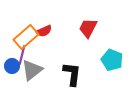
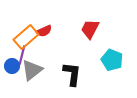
red trapezoid: moved 2 px right, 1 px down
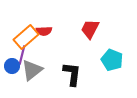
red semicircle: rotated 21 degrees clockwise
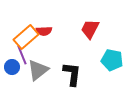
purple line: rotated 36 degrees counterclockwise
cyan pentagon: rotated 10 degrees counterclockwise
blue circle: moved 1 px down
gray triangle: moved 6 px right
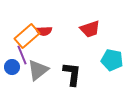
red trapezoid: rotated 135 degrees counterclockwise
orange rectangle: moved 1 px right, 1 px up
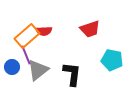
purple line: moved 4 px right
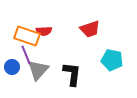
orange rectangle: rotated 60 degrees clockwise
gray triangle: rotated 10 degrees counterclockwise
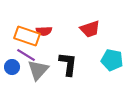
purple line: rotated 36 degrees counterclockwise
black L-shape: moved 4 px left, 10 px up
